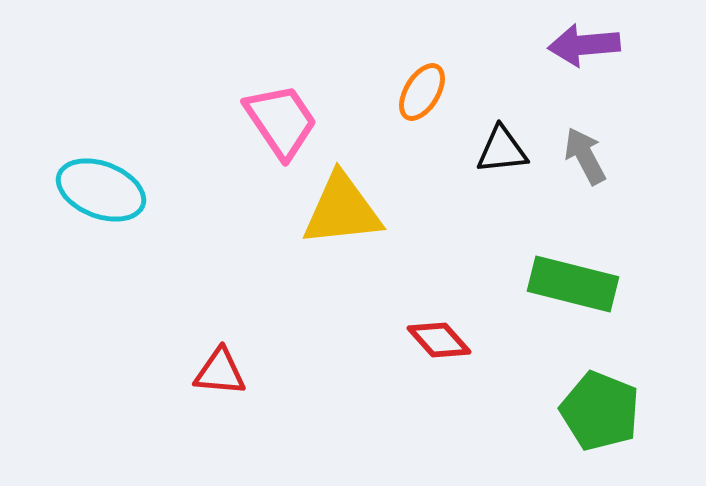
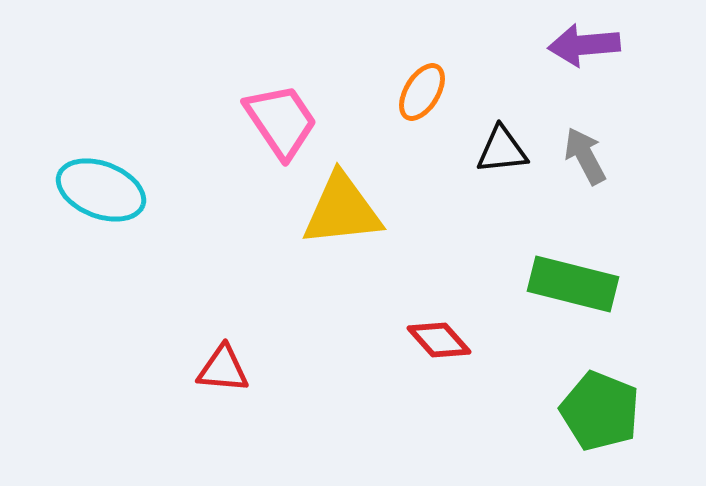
red triangle: moved 3 px right, 3 px up
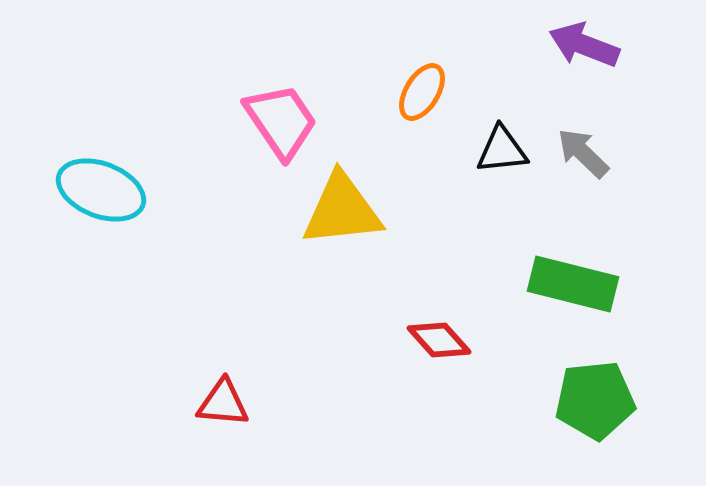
purple arrow: rotated 26 degrees clockwise
gray arrow: moved 2 px left, 3 px up; rotated 18 degrees counterclockwise
red triangle: moved 34 px down
green pentagon: moved 5 px left, 11 px up; rotated 28 degrees counterclockwise
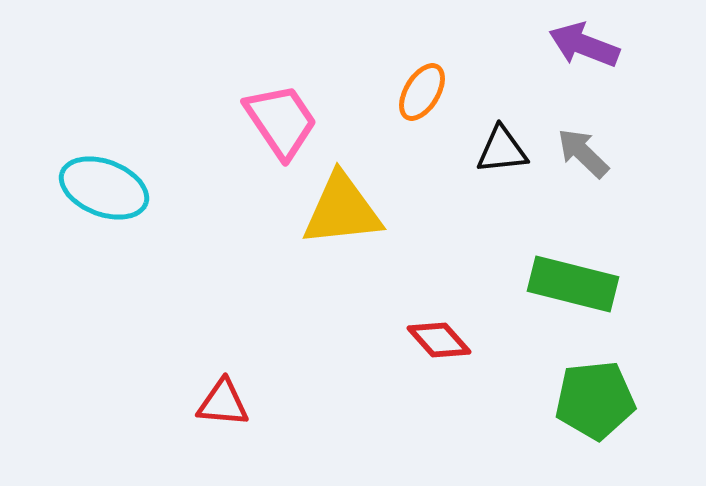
cyan ellipse: moved 3 px right, 2 px up
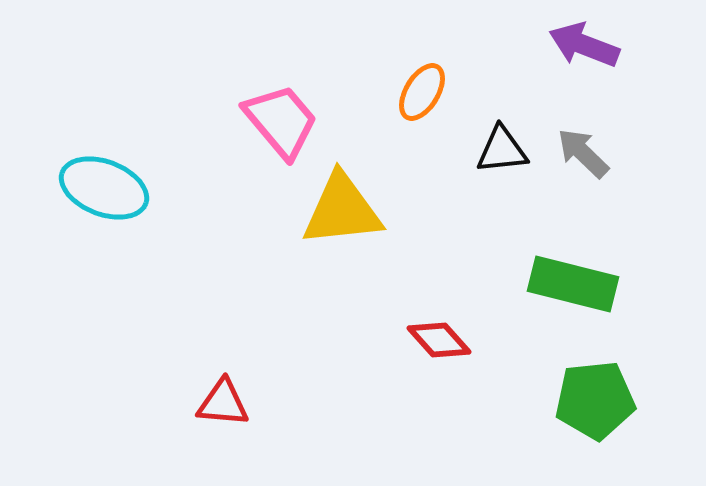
pink trapezoid: rotated 6 degrees counterclockwise
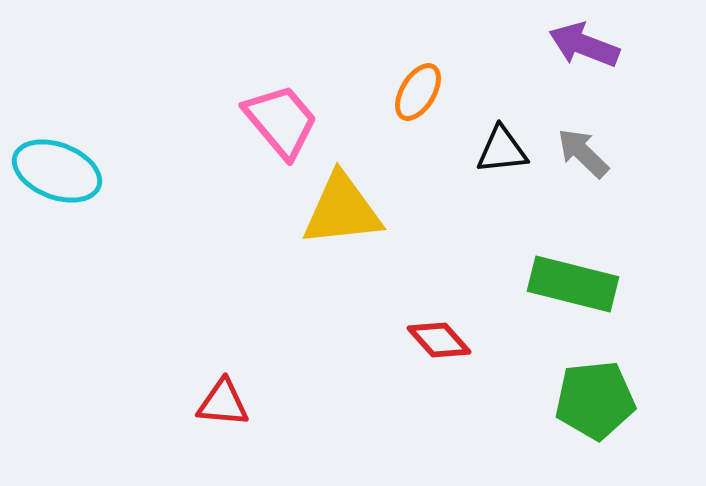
orange ellipse: moved 4 px left
cyan ellipse: moved 47 px left, 17 px up
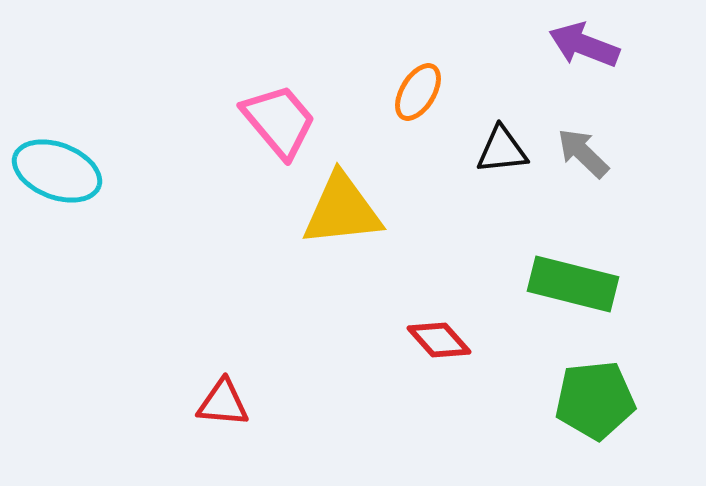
pink trapezoid: moved 2 px left
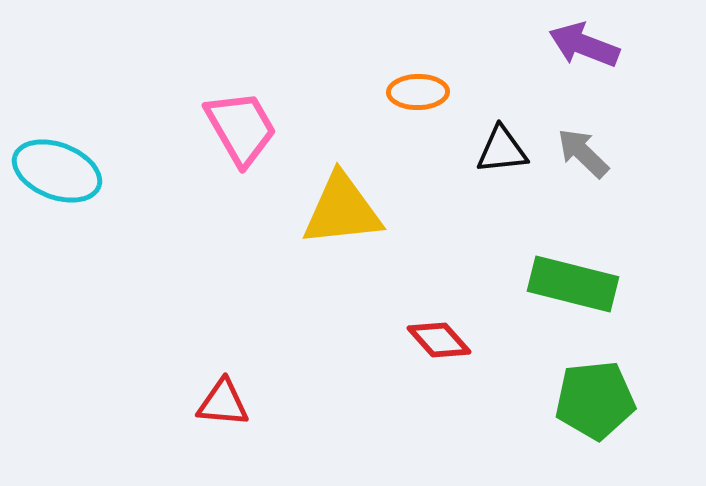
orange ellipse: rotated 58 degrees clockwise
pink trapezoid: moved 38 px left, 7 px down; rotated 10 degrees clockwise
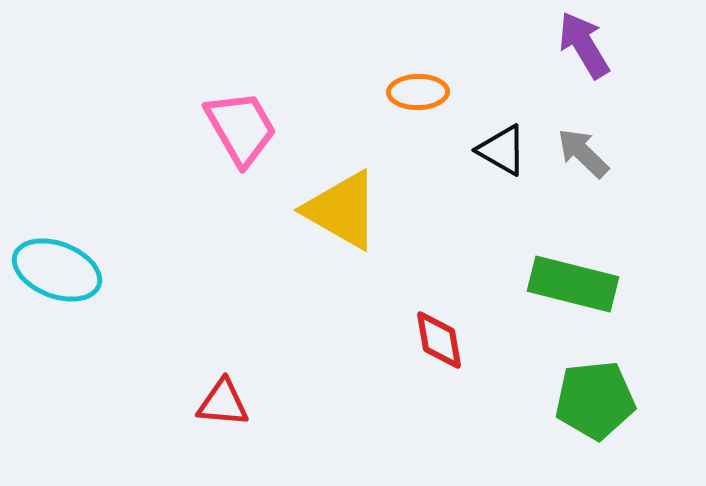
purple arrow: rotated 38 degrees clockwise
black triangle: rotated 36 degrees clockwise
cyan ellipse: moved 99 px down
yellow triangle: rotated 36 degrees clockwise
red diamond: rotated 32 degrees clockwise
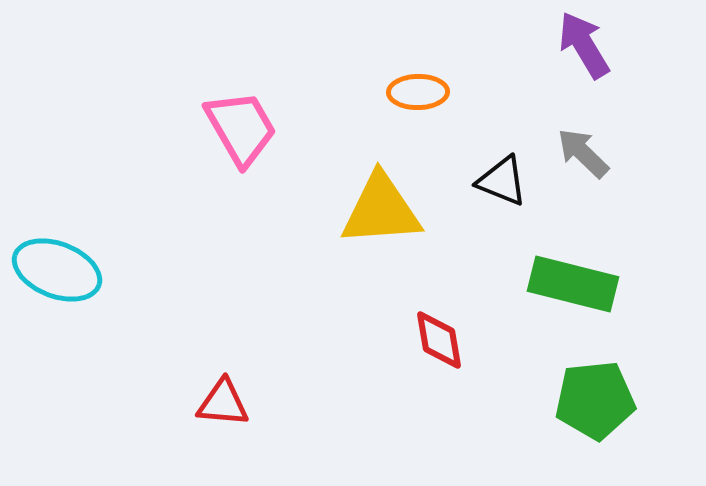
black triangle: moved 31 px down; rotated 8 degrees counterclockwise
yellow triangle: moved 39 px right; rotated 34 degrees counterclockwise
